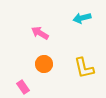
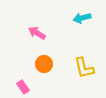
pink arrow: moved 3 px left
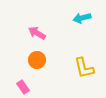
orange circle: moved 7 px left, 4 px up
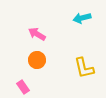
pink arrow: moved 1 px down
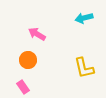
cyan arrow: moved 2 px right
orange circle: moved 9 px left
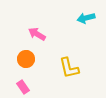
cyan arrow: moved 2 px right
orange circle: moved 2 px left, 1 px up
yellow L-shape: moved 15 px left
